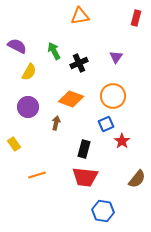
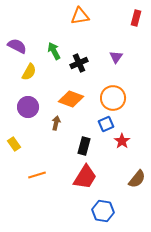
orange circle: moved 2 px down
black rectangle: moved 3 px up
red trapezoid: rotated 64 degrees counterclockwise
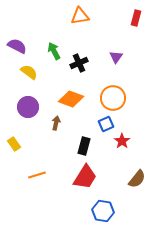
yellow semicircle: rotated 84 degrees counterclockwise
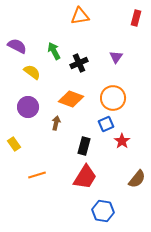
yellow semicircle: moved 3 px right
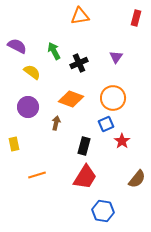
yellow rectangle: rotated 24 degrees clockwise
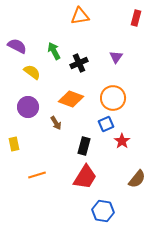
brown arrow: rotated 136 degrees clockwise
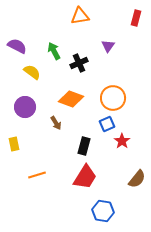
purple triangle: moved 8 px left, 11 px up
purple circle: moved 3 px left
blue square: moved 1 px right
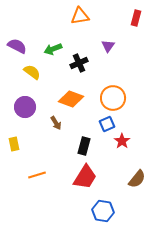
green arrow: moved 1 px left, 2 px up; rotated 84 degrees counterclockwise
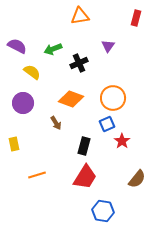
purple circle: moved 2 px left, 4 px up
